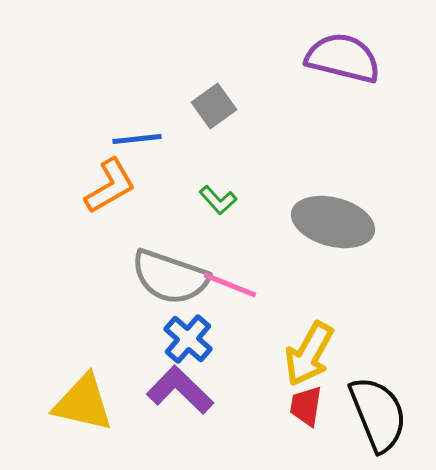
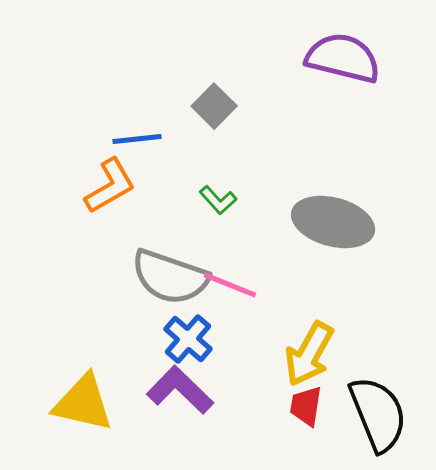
gray square: rotated 9 degrees counterclockwise
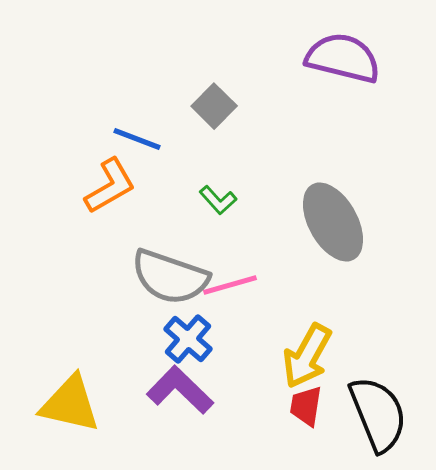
blue line: rotated 27 degrees clockwise
gray ellipse: rotated 46 degrees clockwise
pink line: rotated 38 degrees counterclockwise
yellow arrow: moved 2 px left, 2 px down
yellow triangle: moved 13 px left, 1 px down
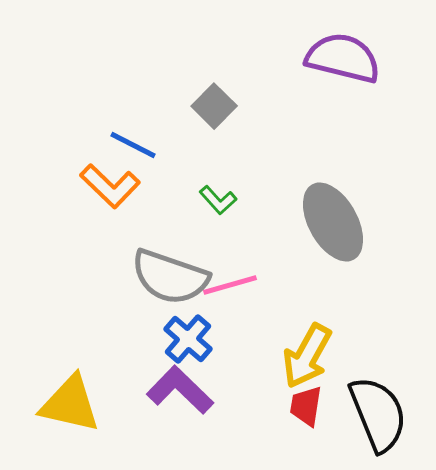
blue line: moved 4 px left, 6 px down; rotated 6 degrees clockwise
orange L-shape: rotated 74 degrees clockwise
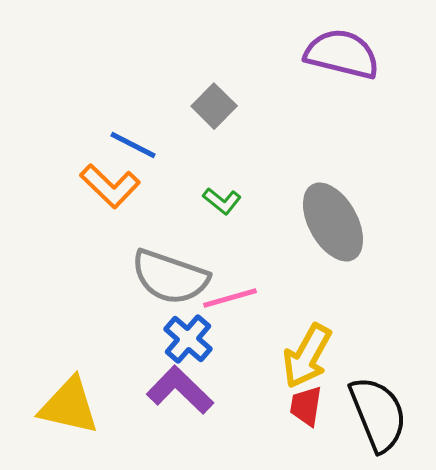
purple semicircle: moved 1 px left, 4 px up
green L-shape: moved 4 px right, 1 px down; rotated 9 degrees counterclockwise
pink line: moved 13 px down
yellow triangle: moved 1 px left, 2 px down
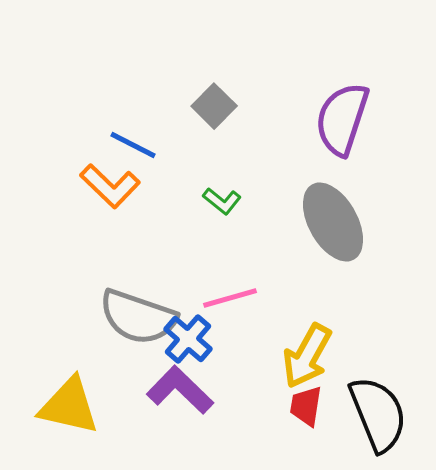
purple semicircle: moved 65 px down; rotated 86 degrees counterclockwise
gray semicircle: moved 32 px left, 40 px down
